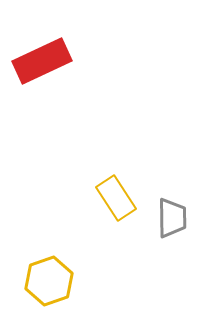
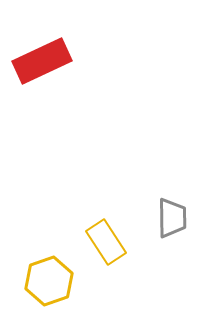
yellow rectangle: moved 10 px left, 44 px down
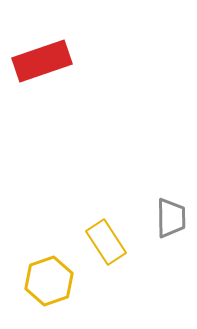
red rectangle: rotated 6 degrees clockwise
gray trapezoid: moved 1 px left
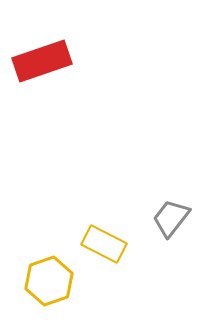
gray trapezoid: rotated 141 degrees counterclockwise
yellow rectangle: moved 2 px left, 2 px down; rotated 30 degrees counterclockwise
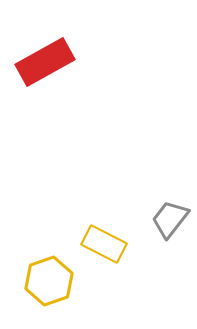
red rectangle: moved 3 px right, 1 px down; rotated 10 degrees counterclockwise
gray trapezoid: moved 1 px left, 1 px down
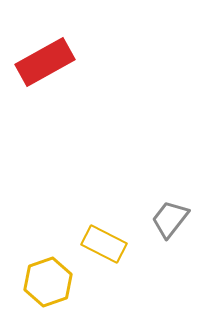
yellow hexagon: moved 1 px left, 1 px down
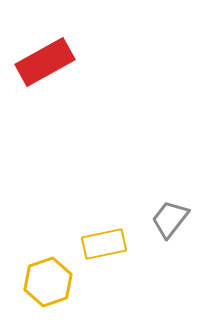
yellow rectangle: rotated 39 degrees counterclockwise
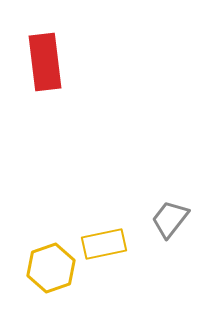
red rectangle: rotated 68 degrees counterclockwise
yellow hexagon: moved 3 px right, 14 px up
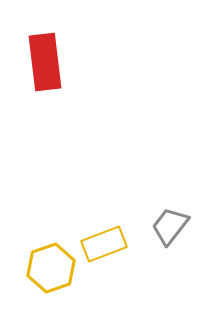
gray trapezoid: moved 7 px down
yellow rectangle: rotated 9 degrees counterclockwise
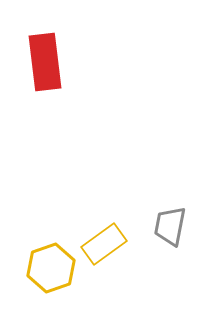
gray trapezoid: rotated 27 degrees counterclockwise
yellow rectangle: rotated 15 degrees counterclockwise
